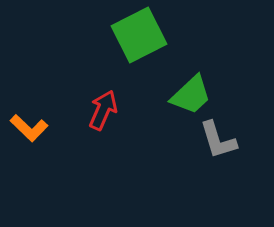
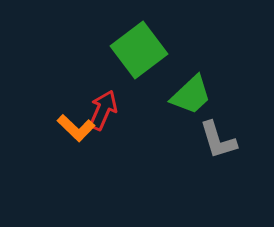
green square: moved 15 px down; rotated 10 degrees counterclockwise
orange L-shape: moved 47 px right
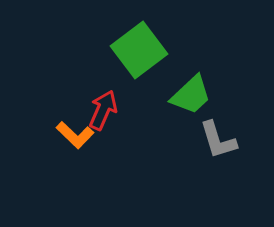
orange L-shape: moved 1 px left, 7 px down
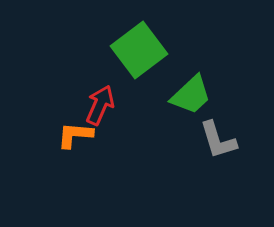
red arrow: moved 3 px left, 5 px up
orange L-shape: rotated 141 degrees clockwise
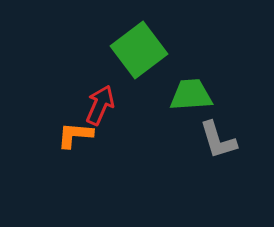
green trapezoid: rotated 141 degrees counterclockwise
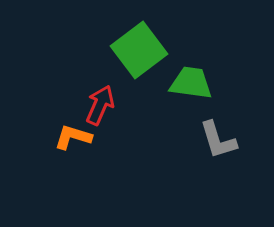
green trapezoid: moved 12 px up; rotated 12 degrees clockwise
orange L-shape: moved 2 px left, 2 px down; rotated 12 degrees clockwise
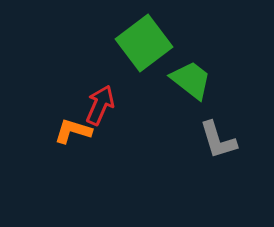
green square: moved 5 px right, 7 px up
green trapezoid: moved 3 px up; rotated 30 degrees clockwise
orange L-shape: moved 6 px up
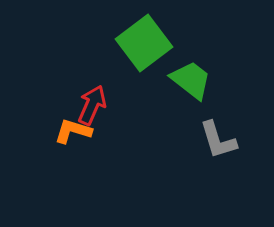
red arrow: moved 8 px left
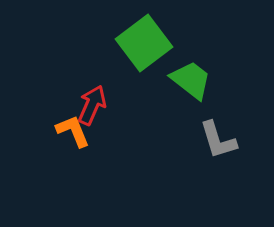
orange L-shape: rotated 51 degrees clockwise
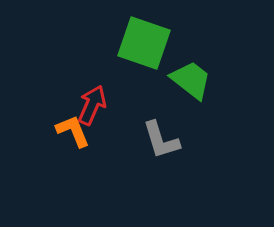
green square: rotated 34 degrees counterclockwise
gray L-shape: moved 57 px left
